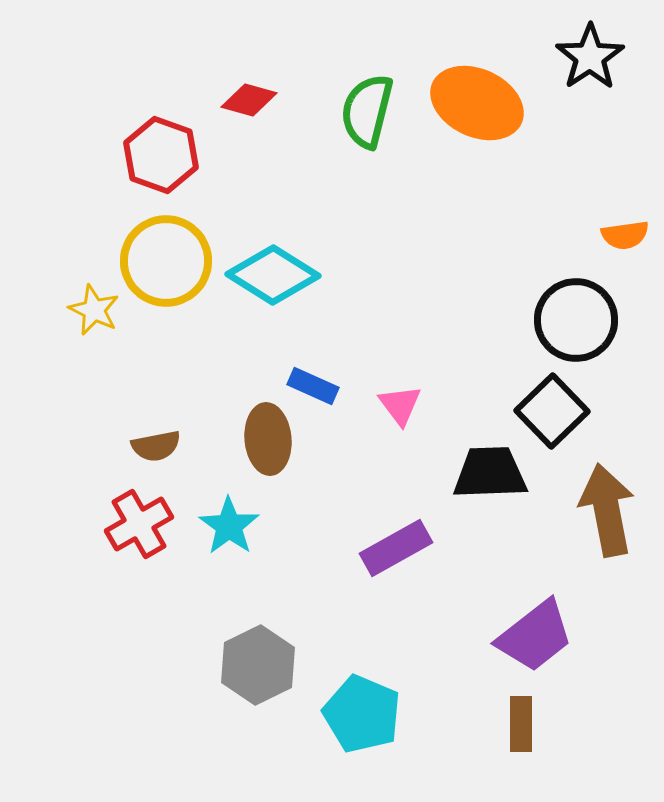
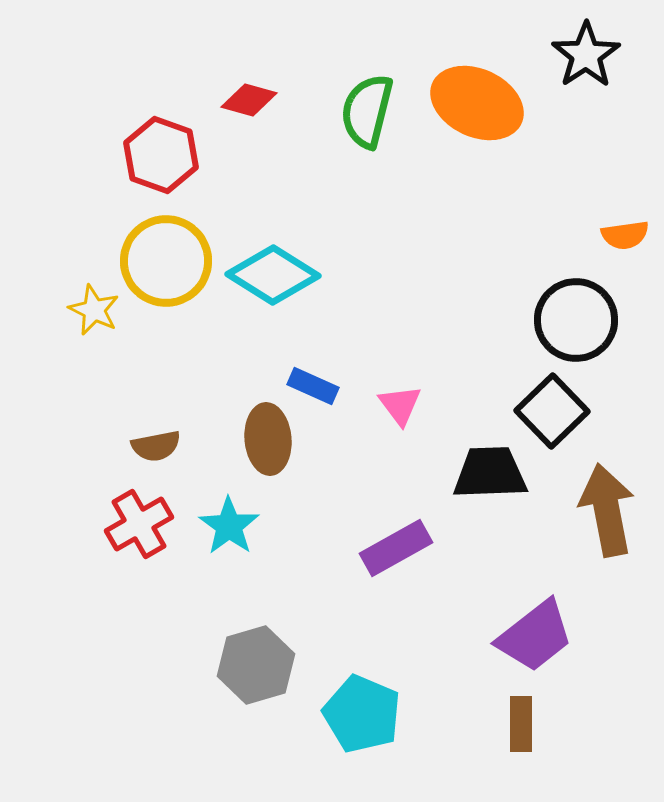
black star: moved 4 px left, 2 px up
gray hexagon: moved 2 px left; rotated 10 degrees clockwise
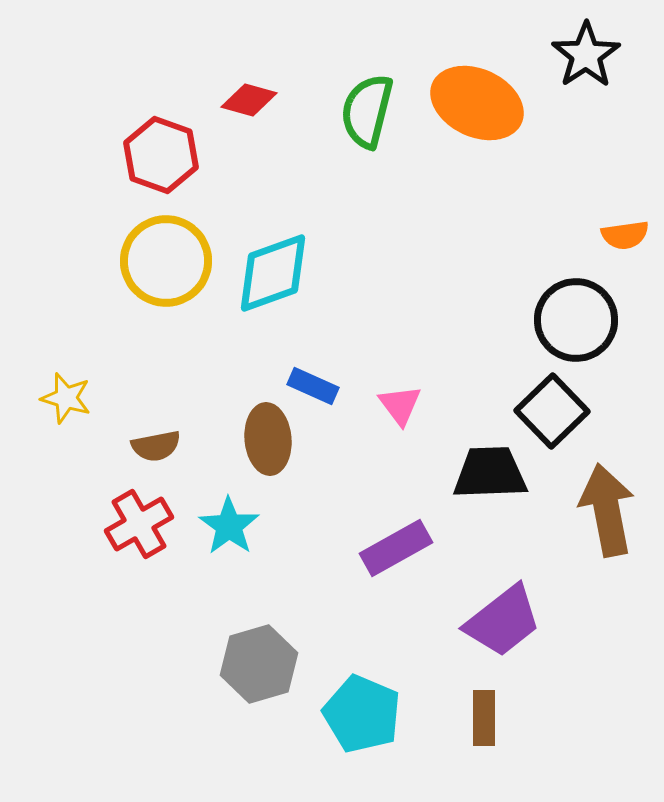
cyan diamond: moved 2 px up; rotated 52 degrees counterclockwise
yellow star: moved 28 px left, 88 px down; rotated 9 degrees counterclockwise
purple trapezoid: moved 32 px left, 15 px up
gray hexagon: moved 3 px right, 1 px up
brown rectangle: moved 37 px left, 6 px up
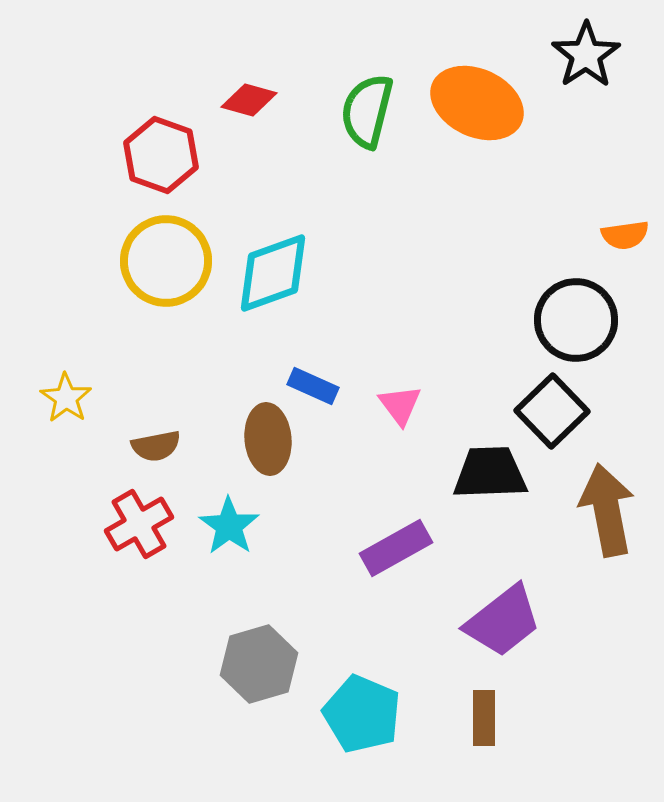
yellow star: rotated 18 degrees clockwise
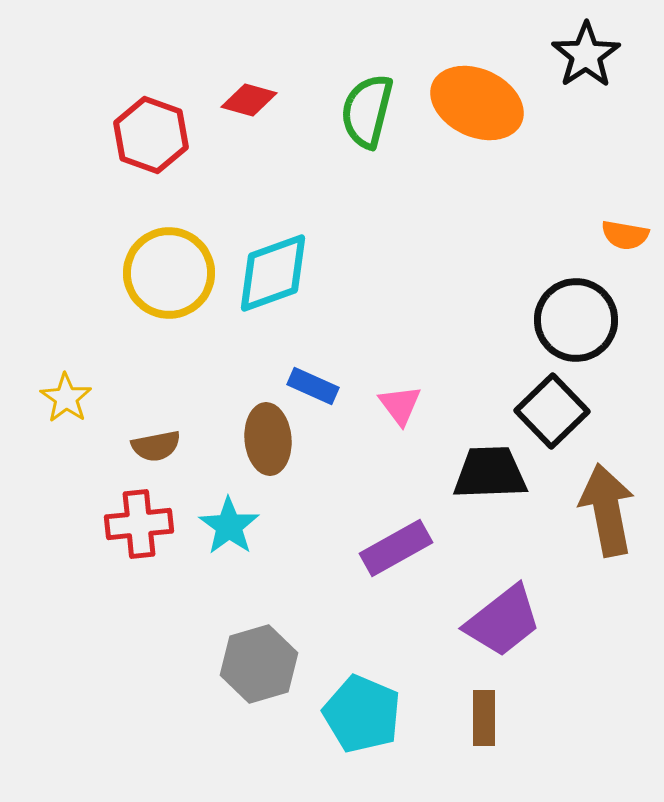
red hexagon: moved 10 px left, 20 px up
orange semicircle: rotated 18 degrees clockwise
yellow circle: moved 3 px right, 12 px down
red cross: rotated 24 degrees clockwise
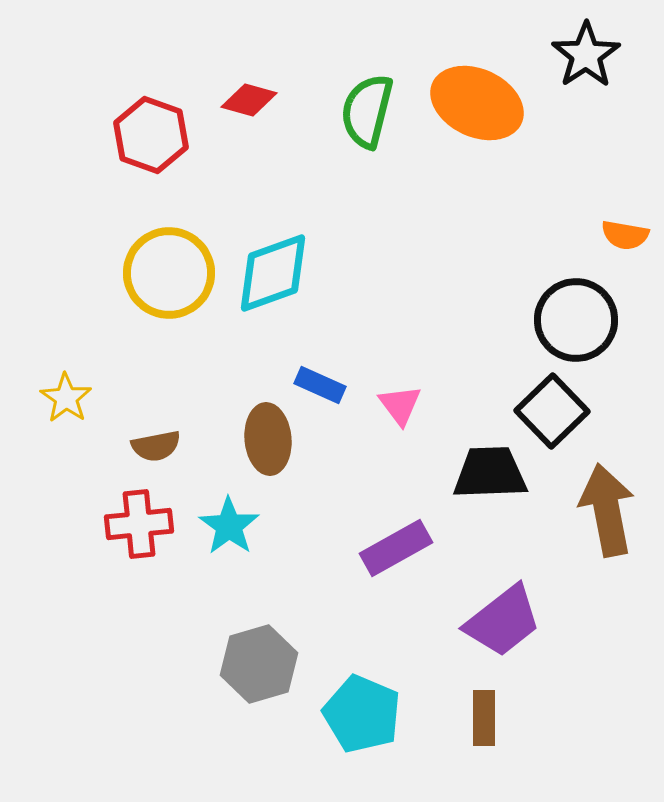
blue rectangle: moved 7 px right, 1 px up
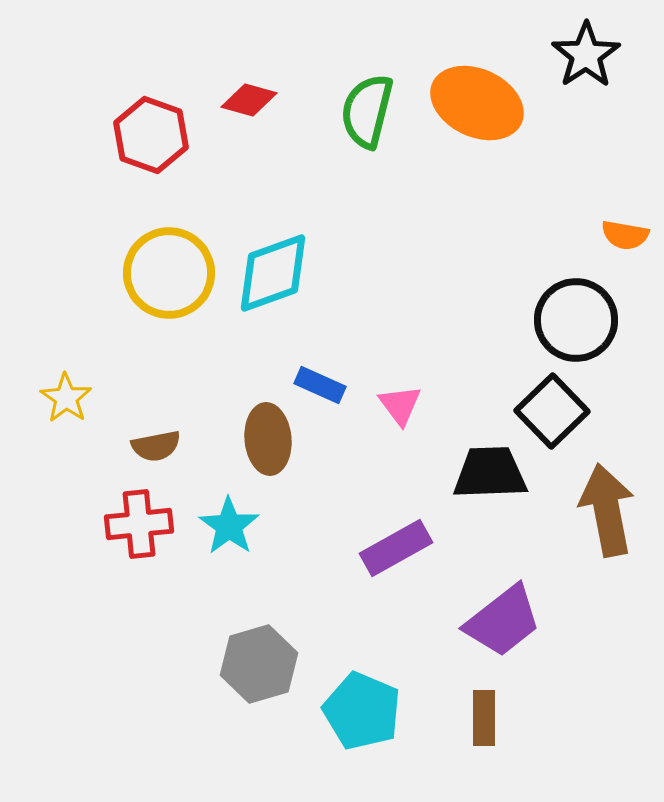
cyan pentagon: moved 3 px up
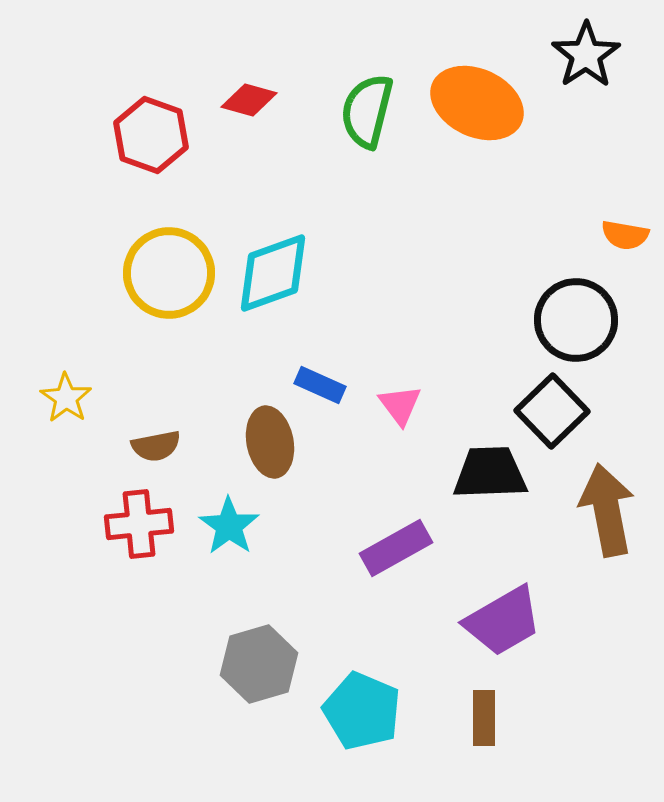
brown ellipse: moved 2 px right, 3 px down; rotated 6 degrees counterclockwise
purple trapezoid: rotated 8 degrees clockwise
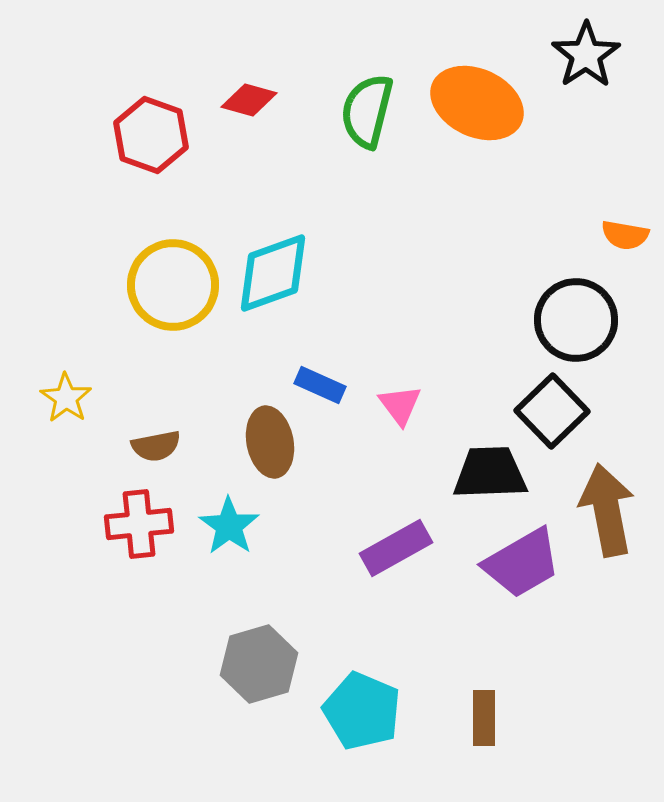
yellow circle: moved 4 px right, 12 px down
purple trapezoid: moved 19 px right, 58 px up
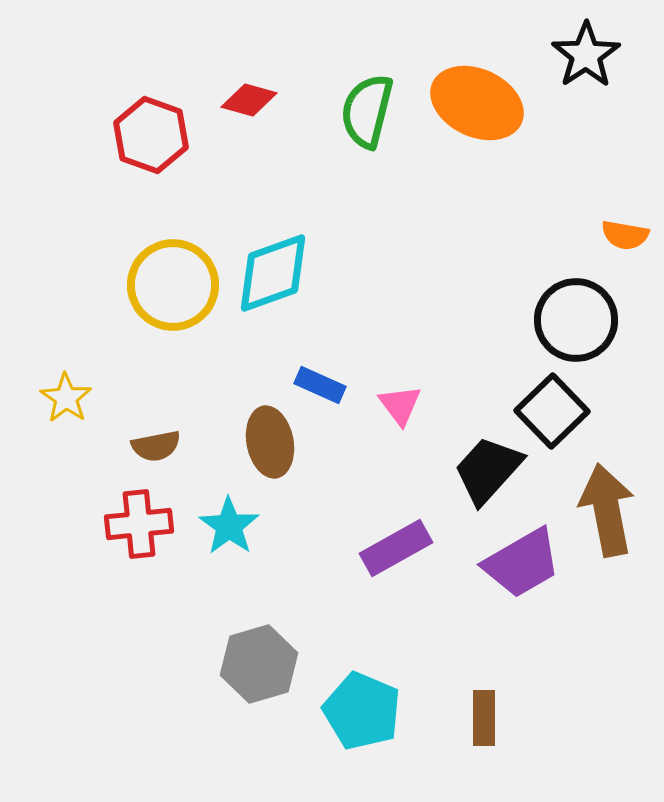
black trapezoid: moved 2 px left, 3 px up; rotated 46 degrees counterclockwise
